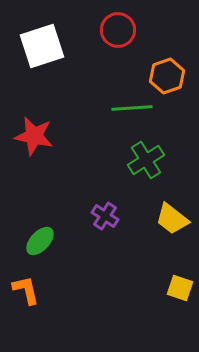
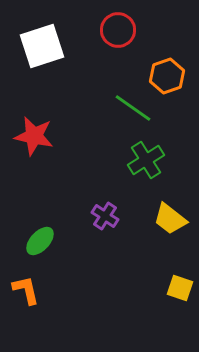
green line: moved 1 px right; rotated 39 degrees clockwise
yellow trapezoid: moved 2 px left
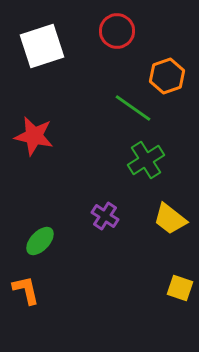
red circle: moved 1 px left, 1 px down
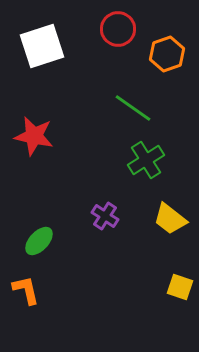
red circle: moved 1 px right, 2 px up
orange hexagon: moved 22 px up
green ellipse: moved 1 px left
yellow square: moved 1 px up
